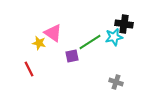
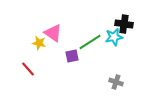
red line: moved 1 px left; rotated 14 degrees counterclockwise
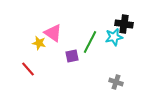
green line: rotated 30 degrees counterclockwise
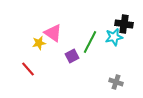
yellow star: rotated 24 degrees counterclockwise
purple square: rotated 16 degrees counterclockwise
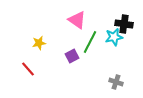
pink triangle: moved 24 px right, 13 px up
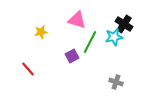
pink triangle: rotated 18 degrees counterclockwise
black cross: rotated 24 degrees clockwise
yellow star: moved 2 px right, 11 px up
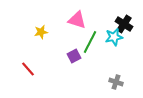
purple square: moved 2 px right
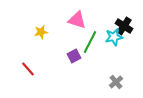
black cross: moved 2 px down
gray cross: rotated 32 degrees clockwise
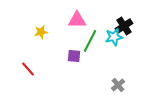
pink triangle: rotated 18 degrees counterclockwise
black cross: rotated 24 degrees clockwise
green line: moved 1 px up
purple square: rotated 32 degrees clockwise
gray cross: moved 2 px right, 3 px down
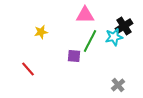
pink triangle: moved 8 px right, 5 px up
